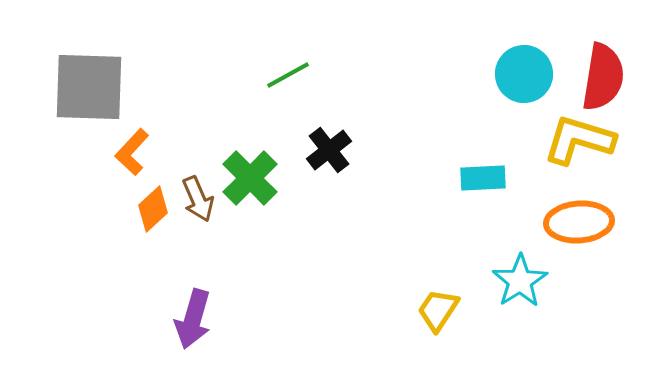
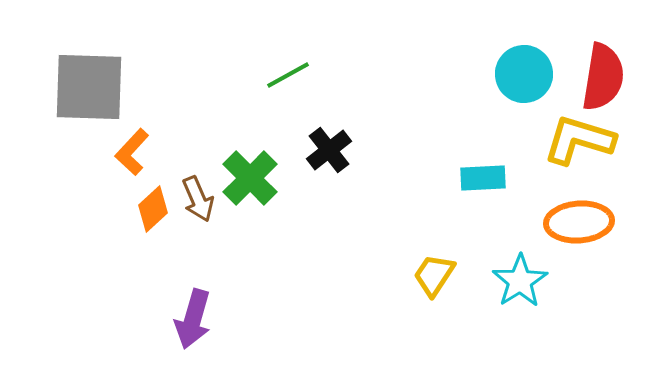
yellow trapezoid: moved 4 px left, 35 px up
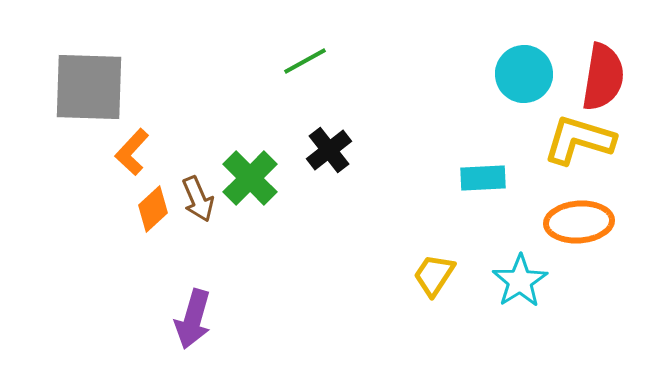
green line: moved 17 px right, 14 px up
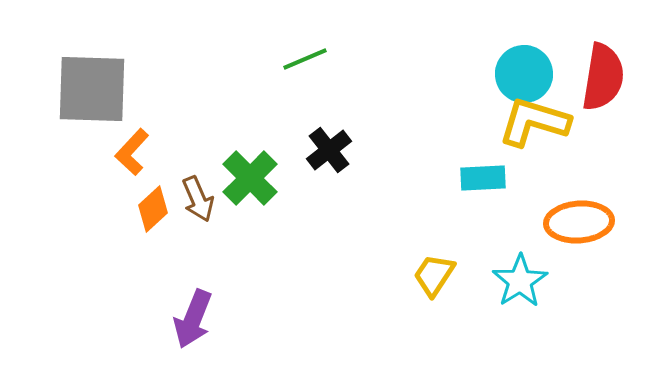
green line: moved 2 px up; rotated 6 degrees clockwise
gray square: moved 3 px right, 2 px down
yellow L-shape: moved 45 px left, 18 px up
purple arrow: rotated 6 degrees clockwise
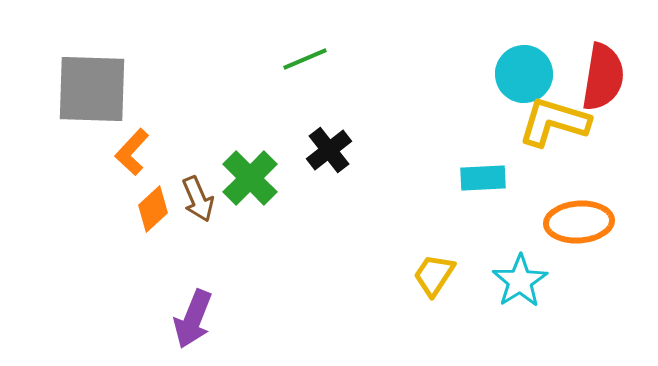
yellow L-shape: moved 20 px right
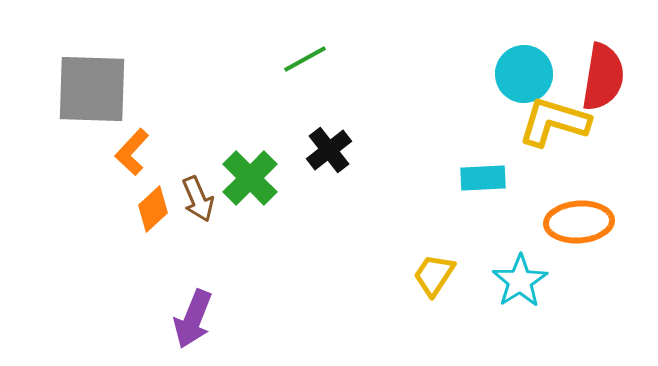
green line: rotated 6 degrees counterclockwise
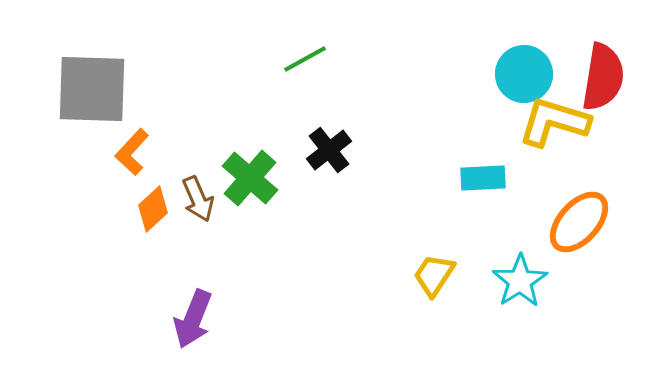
green cross: rotated 4 degrees counterclockwise
orange ellipse: rotated 44 degrees counterclockwise
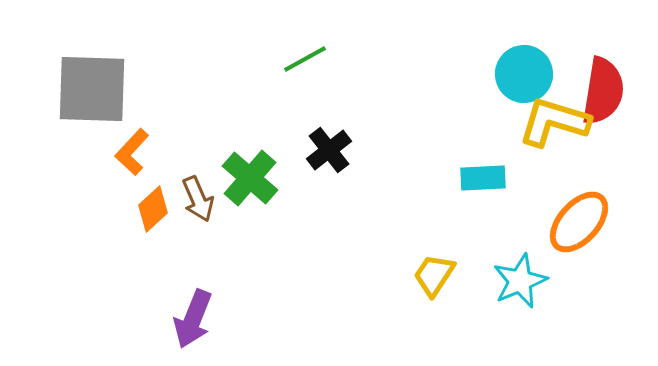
red semicircle: moved 14 px down
cyan star: rotated 10 degrees clockwise
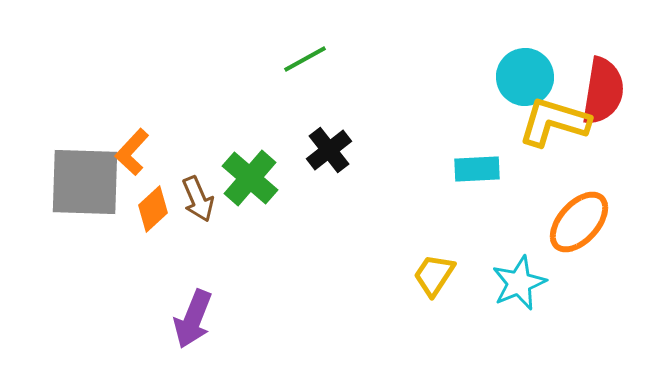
cyan circle: moved 1 px right, 3 px down
gray square: moved 7 px left, 93 px down
cyan rectangle: moved 6 px left, 9 px up
cyan star: moved 1 px left, 2 px down
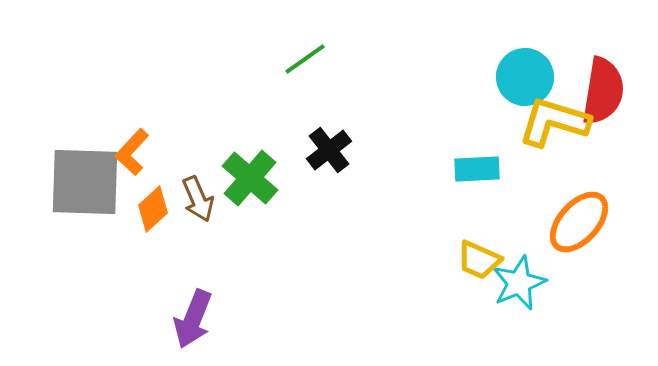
green line: rotated 6 degrees counterclockwise
yellow trapezoid: moved 45 px right, 15 px up; rotated 99 degrees counterclockwise
